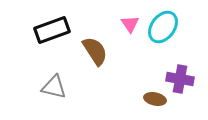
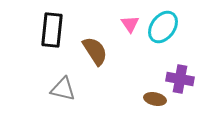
black rectangle: rotated 64 degrees counterclockwise
gray triangle: moved 9 px right, 2 px down
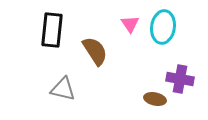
cyan ellipse: rotated 28 degrees counterclockwise
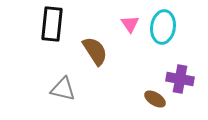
black rectangle: moved 6 px up
brown ellipse: rotated 20 degrees clockwise
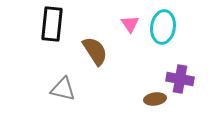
brown ellipse: rotated 40 degrees counterclockwise
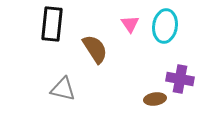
cyan ellipse: moved 2 px right, 1 px up
brown semicircle: moved 2 px up
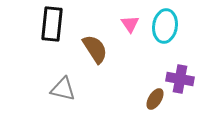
brown ellipse: rotated 50 degrees counterclockwise
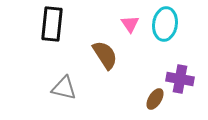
cyan ellipse: moved 2 px up
brown semicircle: moved 10 px right, 6 px down
gray triangle: moved 1 px right, 1 px up
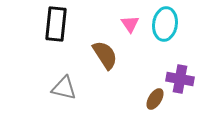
black rectangle: moved 4 px right
